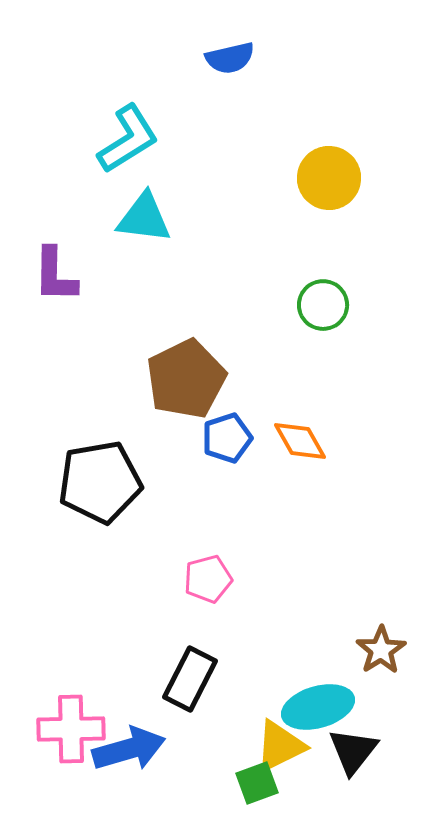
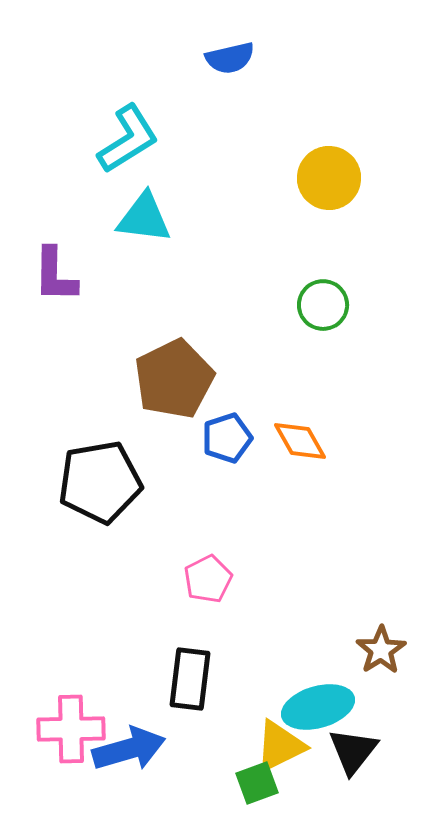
brown pentagon: moved 12 px left
pink pentagon: rotated 12 degrees counterclockwise
black rectangle: rotated 20 degrees counterclockwise
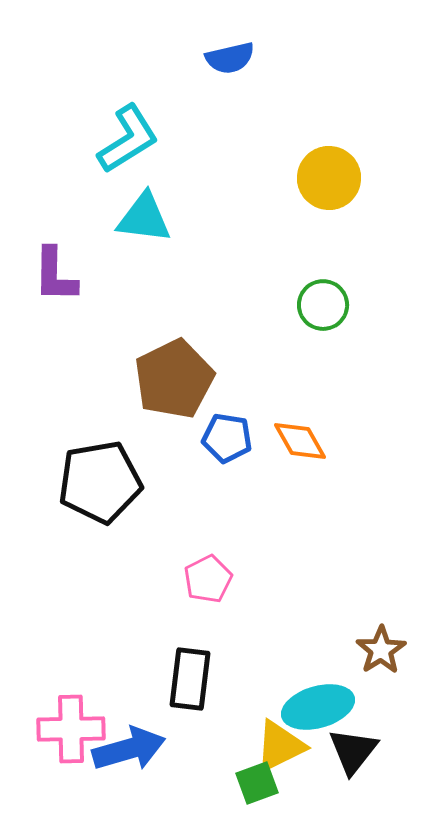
blue pentagon: rotated 27 degrees clockwise
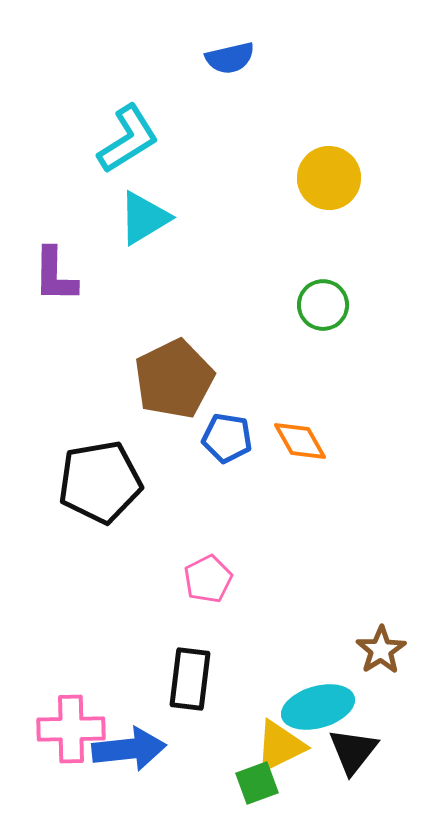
cyan triangle: rotated 38 degrees counterclockwise
blue arrow: rotated 10 degrees clockwise
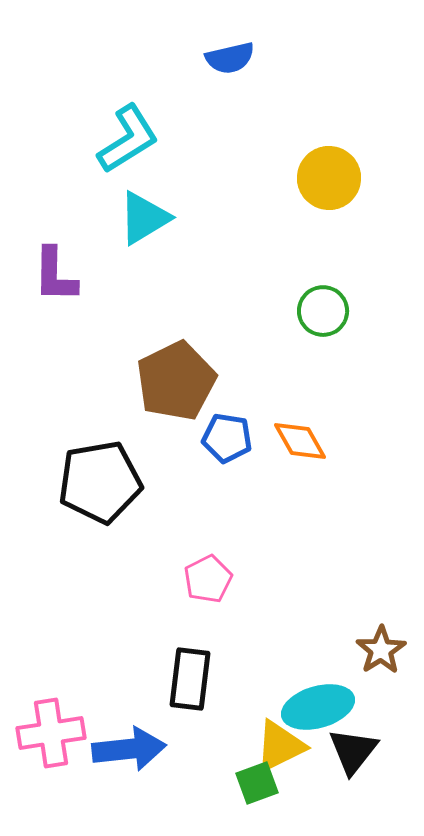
green circle: moved 6 px down
brown pentagon: moved 2 px right, 2 px down
pink cross: moved 20 px left, 4 px down; rotated 8 degrees counterclockwise
